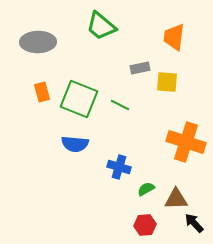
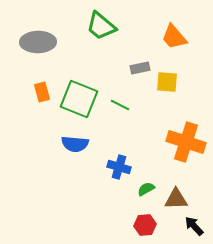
orange trapezoid: rotated 48 degrees counterclockwise
black arrow: moved 3 px down
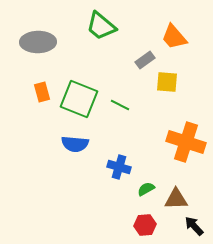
gray rectangle: moved 5 px right, 8 px up; rotated 24 degrees counterclockwise
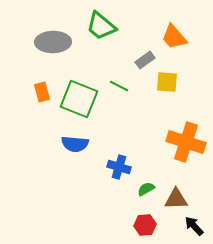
gray ellipse: moved 15 px right
green line: moved 1 px left, 19 px up
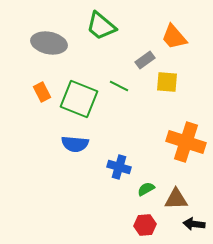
gray ellipse: moved 4 px left, 1 px down; rotated 12 degrees clockwise
orange rectangle: rotated 12 degrees counterclockwise
black arrow: moved 2 px up; rotated 40 degrees counterclockwise
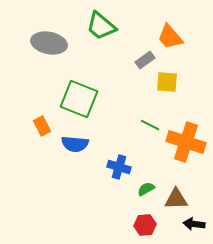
orange trapezoid: moved 4 px left
green line: moved 31 px right, 39 px down
orange rectangle: moved 34 px down
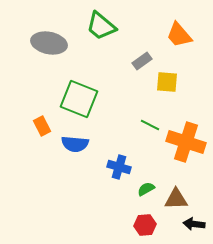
orange trapezoid: moved 9 px right, 2 px up
gray rectangle: moved 3 px left, 1 px down
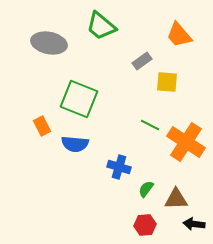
orange cross: rotated 15 degrees clockwise
green semicircle: rotated 24 degrees counterclockwise
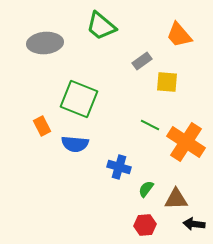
gray ellipse: moved 4 px left; rotated 16 degrees counterclockwise
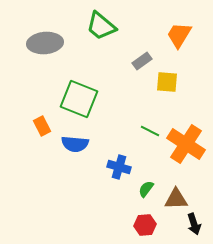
orange trapezoid: rotated 72 degrees clockwise
green line: moved 6 px down
orange cross: moved 2 px down
black arrow: rotated 115 degrees counterclockwise
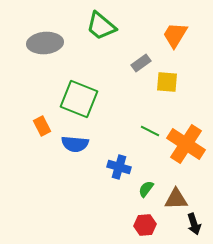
orange trapezoid: moved 4 px left
gray rectangle: moved 1 px left, 2 px down
